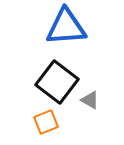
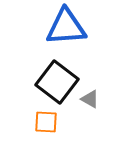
gray triangle: moved 1 px up
orange square: rotated 25 degrees clockwise
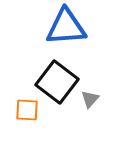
gray triangle: rotated 42 degrees clockwise
orange square: moved 19 px left, 12 px up
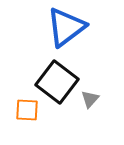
blue triangle: rotated 33 degrees counterclockwise
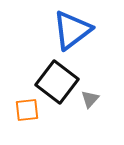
blue triangle: moved 6 px right, 3 px down
orange square: rotated 10 degrees counterclockwise
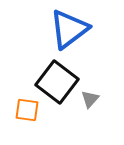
blue triangle: moved 3 px left, 1 px up
orange square: rotated 15 degrees clockwise
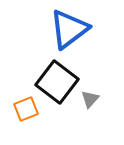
orange square: moved 1 px left, 1 px up; rotated 30 degrees counterclockwise
